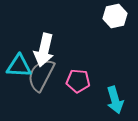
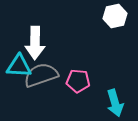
white arrow: moved 9 px left, 7 px up; rotated 12 degrees counterclockwise
gray semicircle: rotated 44 degrees clockwise
cyan arrow: moved 3 px down
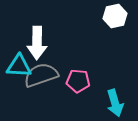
white arrow: moved 2 px right
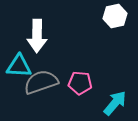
white arrow: moved 7 px up
gray semicircle: moved 7 px down
pink pentagon: moved 2 px right, 2 px down
cyan arrow: rotated 124 degrees counterclockwise
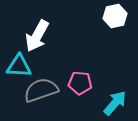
white arrow: rotated 28 degrees clockwise
gray semicircle: moved 8 px down
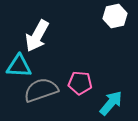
cyan arrow: moved 4 px left
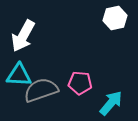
white hexagon: moved 2 px down
white arrow: moved 14 px left
cyan triangle: moved 9 px down
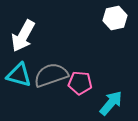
cyan triangle: rotated 12 degrees clockwise
gray semicircle: moved 10 px right, 15 px up
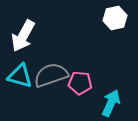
cyan triangle: moved 1 px right, 1 px down
cyan arrow: rotated 16 degrees counterclockwise
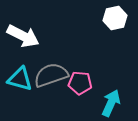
white arrow: rotated 92 degrees counterclockwise
cyan triangle: moved 3 px down
